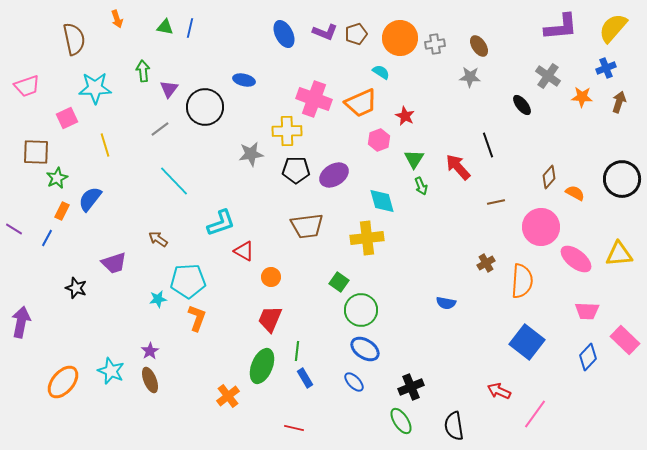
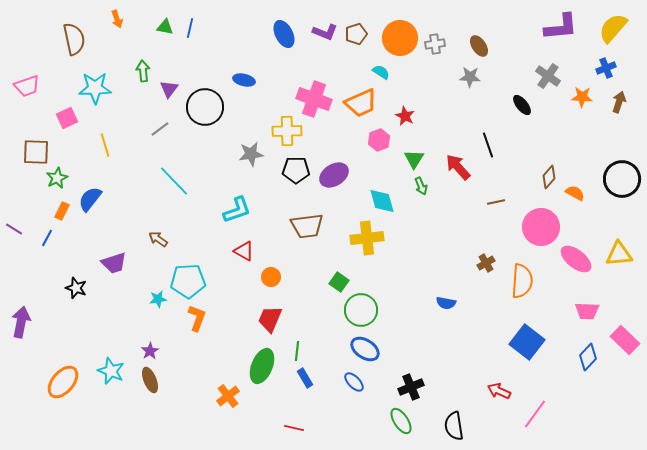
cyan L-shape at (221, 223): moved 16 px right, 13 px up
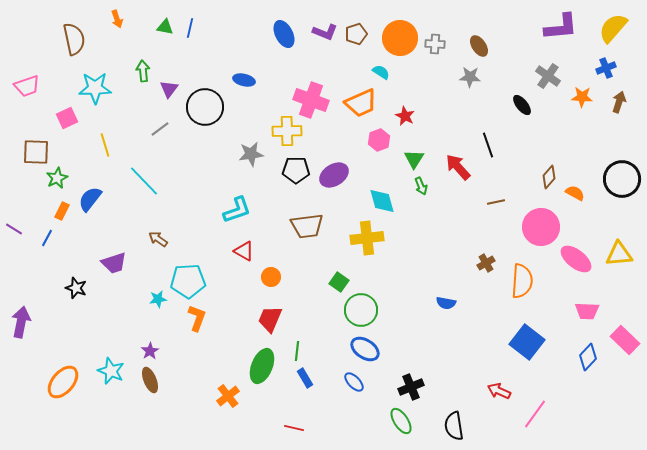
gray cross at (435, 44): rotated 12 degrees clockwise
pink cross at (314, 99): moved 3 px left, 1 px down
cyan line at (174, 181): moved 30 px left
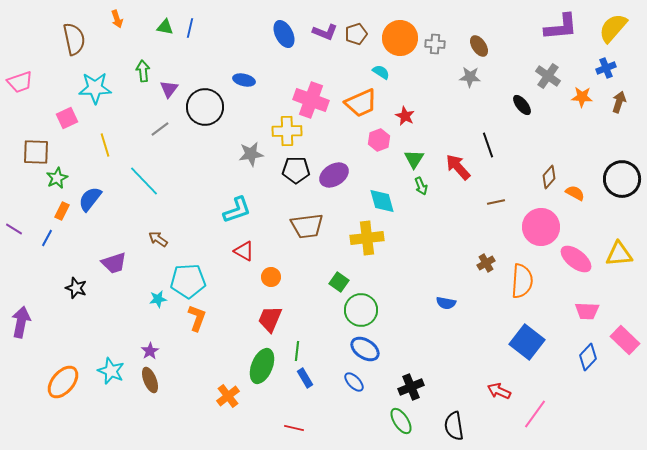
pink trapezoid at (27, 86): moved 7 px left, 4 px up
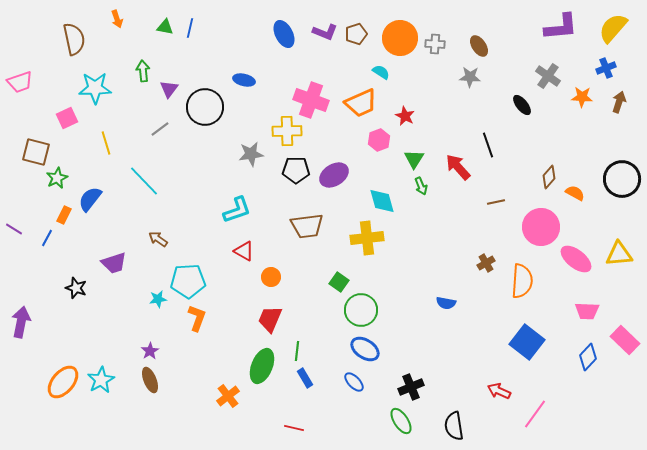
yellow line at (105, 145): moved 1 px right, 2 px up
brown square at (36, 152): rotated 12 degrees clockwise
orange rectangle at (62, 211): moved 2 px right, 4 px down
cyan star at (111, 371): moved 10 px left, 9 px down; rotated 20 degrees clockwise
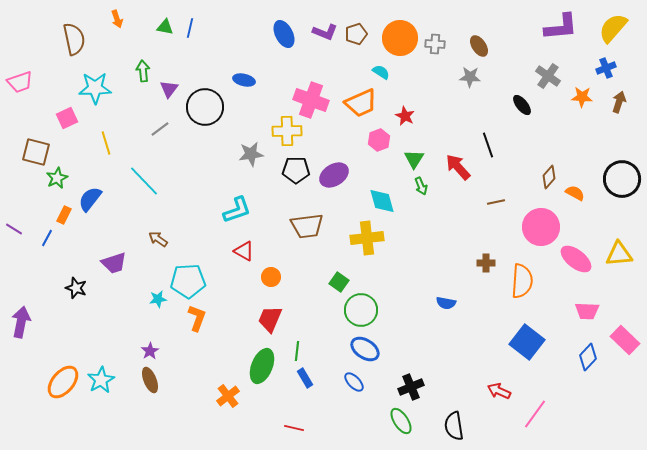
brown cross at (486, 263): rotated 30 degrees clockwise
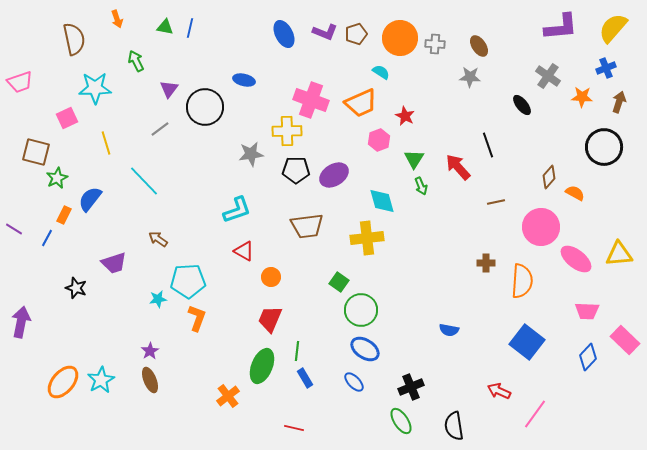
green arrow at (143, 71): moved 7 px left, 10 px up; rotated 20 degrees counterclockwise
black circle at (622, 179): moved 18 px left, 32 px up
blue semicircle at (446, 303): moved 3 px right, 27 px down
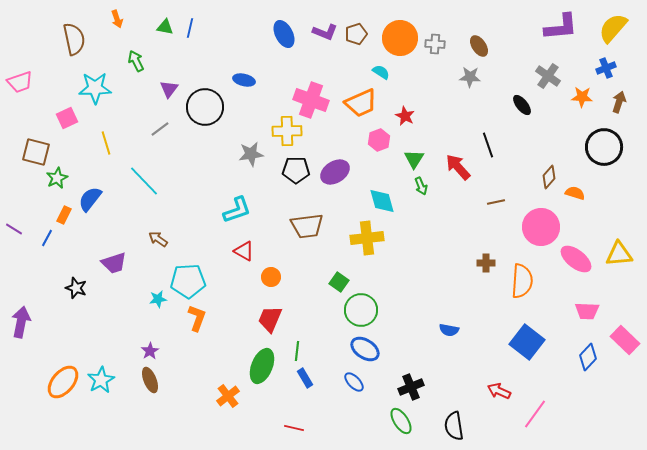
purple ellipse at (334, 175): moved 1 px right, 3 px up
orange semicircle at (575, 193): rotated 12 degrees counterclockwise
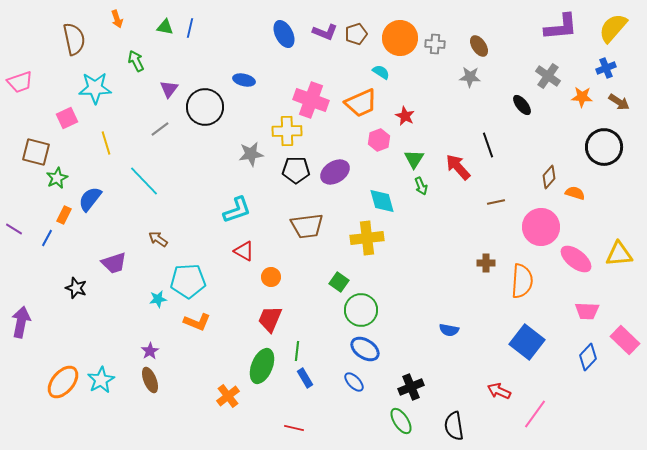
brown arrow at (619, 102): rotated 105 degrees clockwise
orange L-shape at (197, 318): moved 4 px down; rotated 92 degrees clockwise
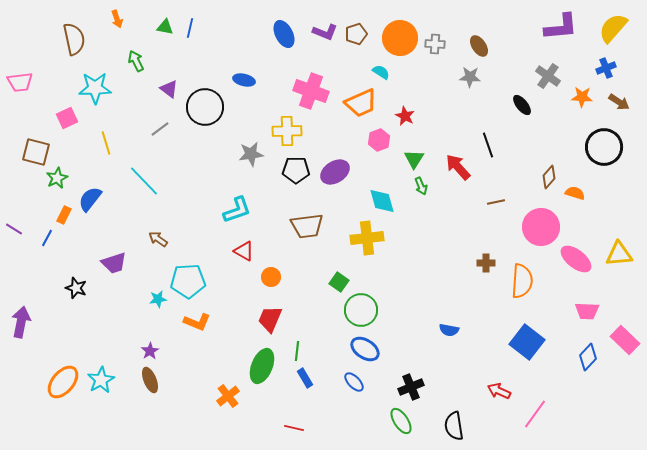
pink trapezoid at (20, 82): rotated 12 degrees clockwise
purple triangle at (169, 89): rotated 30 degrees counterclockwise
pink cross at (311, 100): moved 9 px up
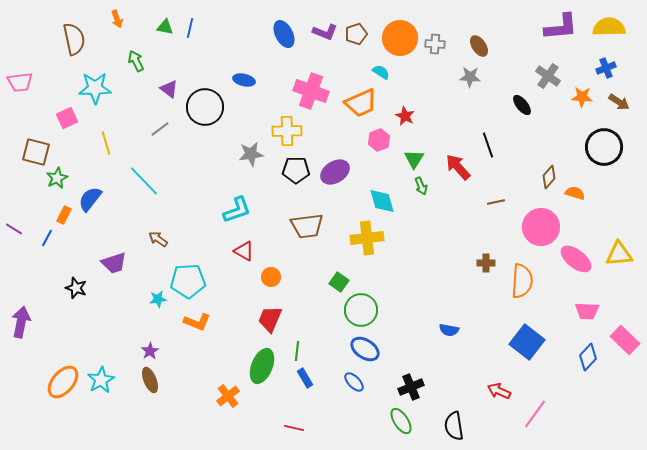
yellow semicircle at (613, 28): moved 4 px left, 1 px up; rotated 48 degrees clockwise
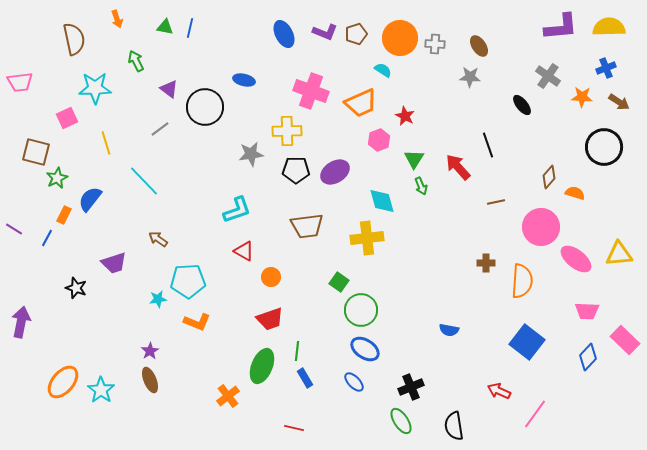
cyan semicircle at (381, 72): moved 2 px right, 2 px up
red trapezoid at (270, 319): rotated 132 degrees counterclockwise
cyan star at (101, 380): moved 10 px down; rotated 8 degrees counterclockwise
